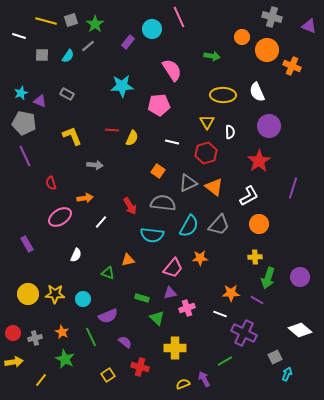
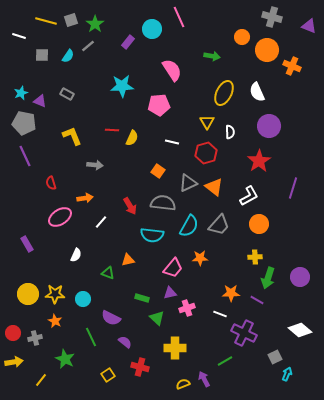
yellow ellipse at (223, 95): moved 1 px right, 2 px up; rotated 65 degrees counterclockwise
purple semicircle at (108, 316): moved 3 px right, 2 px down; rotated 48 degrees clockwise
orange star at (62, 332): moved 7 px left, 11 px up
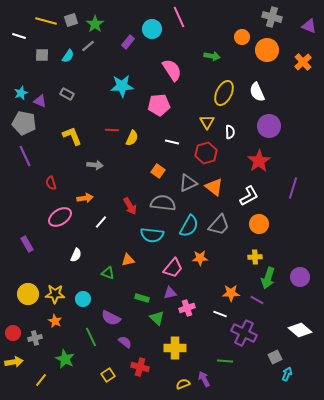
orange cross at (292, 66): moved 11 px right, 4 px up; rotated 24 degrees clockwise
green line at (225, 361): rotated 35 degrees clockwise
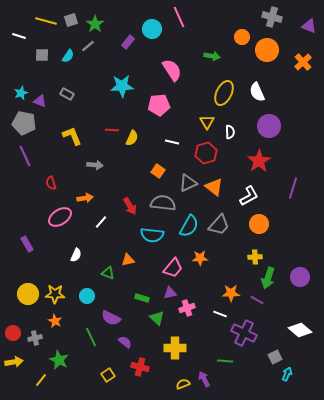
cyan circle at (83, 299): moved 4 px right, 3 px up
green star at (65, 359): moved 6 px left, 1 px down
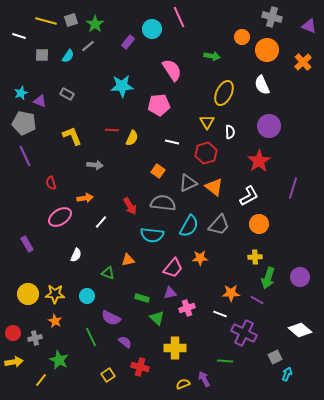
white semicircle at (257, 92): moved 5 px right, 7 px up
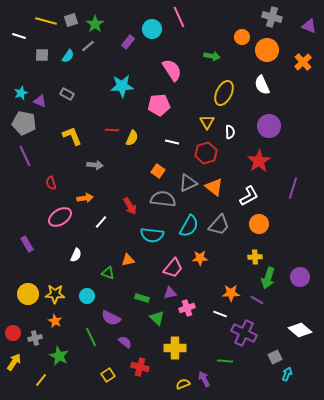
gray semicircle at (163, 203): moved 4 px up
green star at (59, 360): moved 4 px up
yellow arrow at (14, 362): rotated 48 degrees counterclockwise
